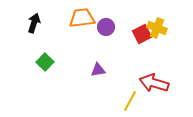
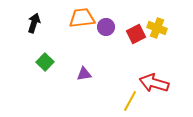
red square: moved 6 px left
purple triangle: moved 14 px left, 4 px down
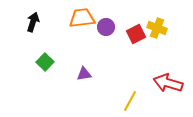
black arrow: moved 1 px left, 1 px up
red arrow: moved 14 px right
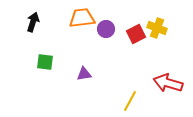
purple circle: moved 2 px down
green square: rotated 36 degrees counterclockwise
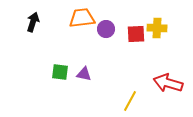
yellow cross: rotated 18 degrees counterclockwise
red square: rotated 24 degrees clockwise
green square: moved 15 px right, 10 px down
purple triangle: rotated 21 degrees clockwise
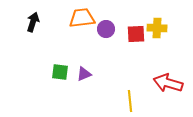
purple triangle: rotated 35 degrees counterclockwise
yellow line: rotated 35 degrees counterclockwise
